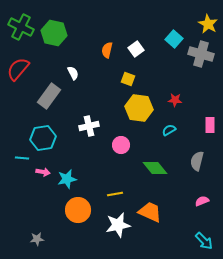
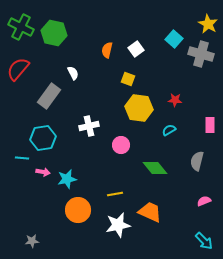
pink semicircle: moved 2 px right
gray star: moved 5 px left, 2 px down
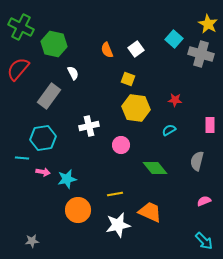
green hexagon: moved 11 px down
orange semicircle: rotated 35 degrees counterclockwise
yellow hexagon: moved 3 px left
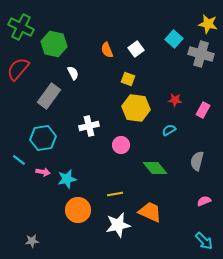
yellow star: rotated 18 degrees counterclockwise
pink rectangle: moved 7 px left, 15 px up; rotated 28 degrees clockwise
cyan line: moved 3 px left, 2 px down; rotated 32 degrees clockwise
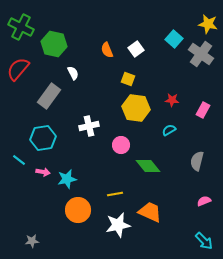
gray cross: rotated 20 degrees clockwise
red star: moved 3 px left
green diamond: moved 7 px left, 2 px up
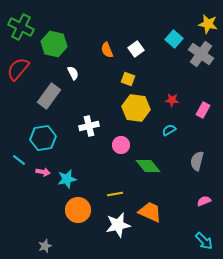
gray star: moved 13 px right, 5 px down; rotated 16 degrees counterclockwise
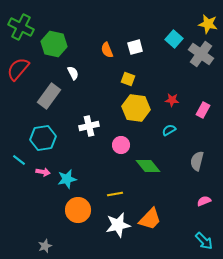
white square: moved 1 px left, 2 px up; rotated 21 degrees clockwise
orange trapezoid: moved 7 px down; rotated 110 degrees clockwise
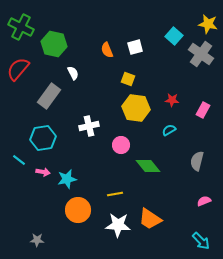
cyan square: moved 3 px up
orange trapezoid: rotated 80 degrees clockwise
white star: rotated 15 degrees clockwise
cyan arrow: moved 3 px left
gray star: moved 8 px left, 6 px up; rotated 24 degrees clockwise
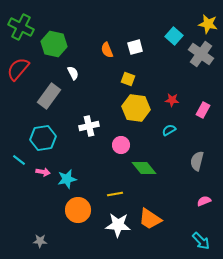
green diamond: moved 4 px left, 2 px down
gray star: moved 3 px right, 1 px down
